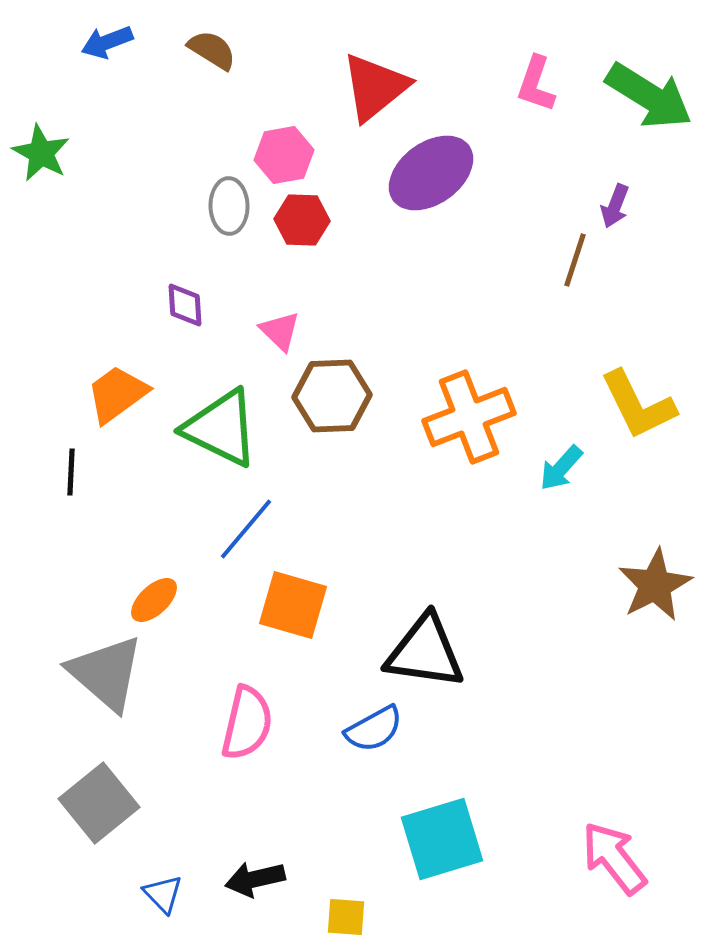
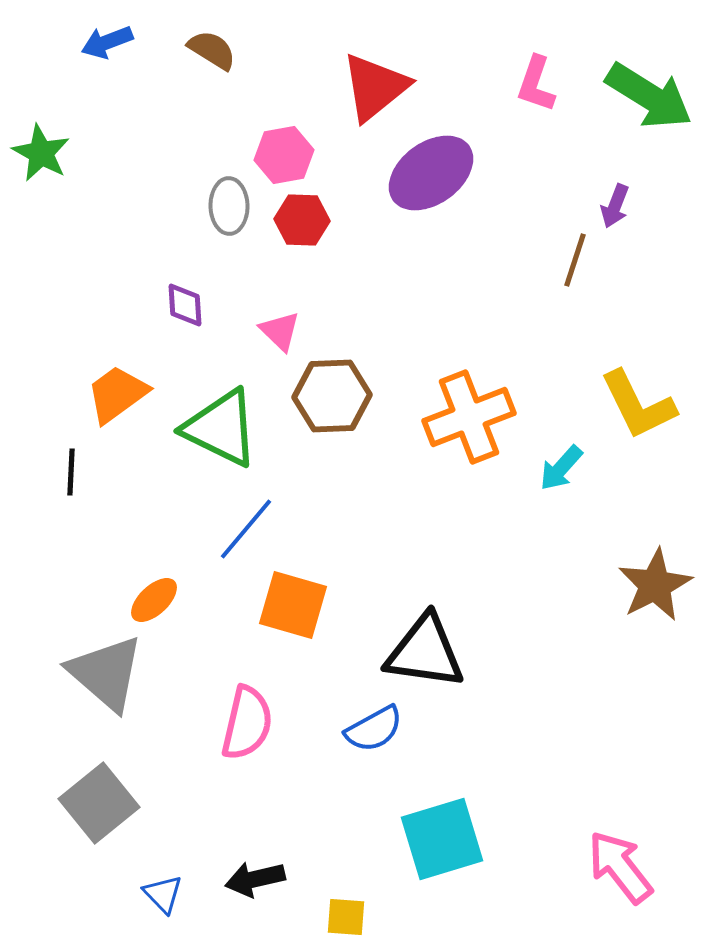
pink arrow: moved 6 px right, 9 px down
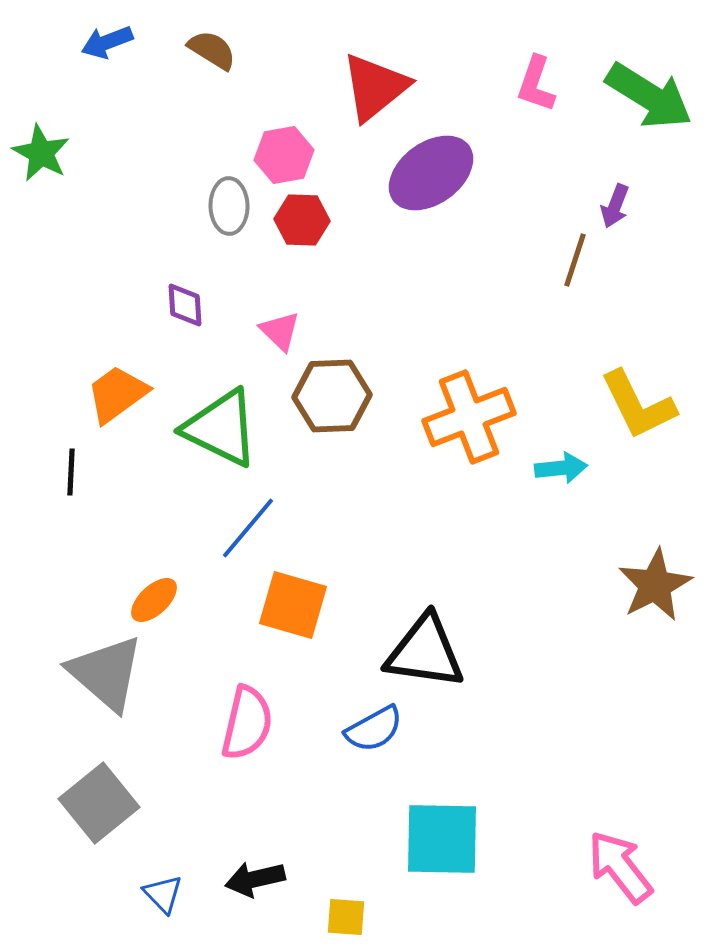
cyan arrow: rotated 138 degrees counterclockwise
blue line: moved 2 px right, 1 px up
cyan square: rotated 18 degrees clockwise
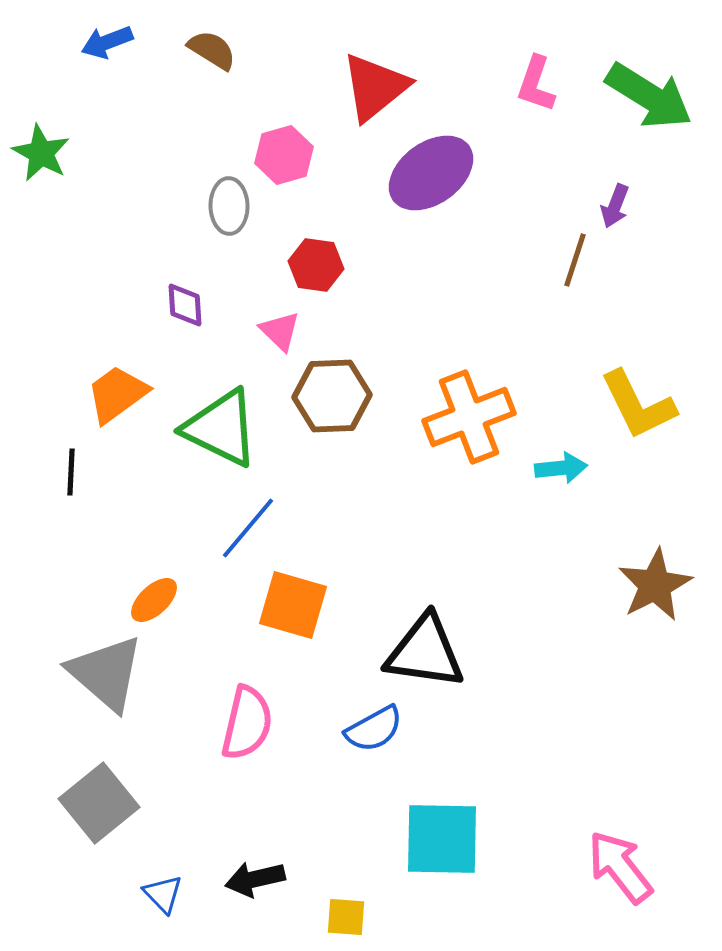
pink hexagon: rotated 6 degrees counterclockwise
red hexagon: moved 14 px right, 45 px down; rotated 6 degrees clockwise
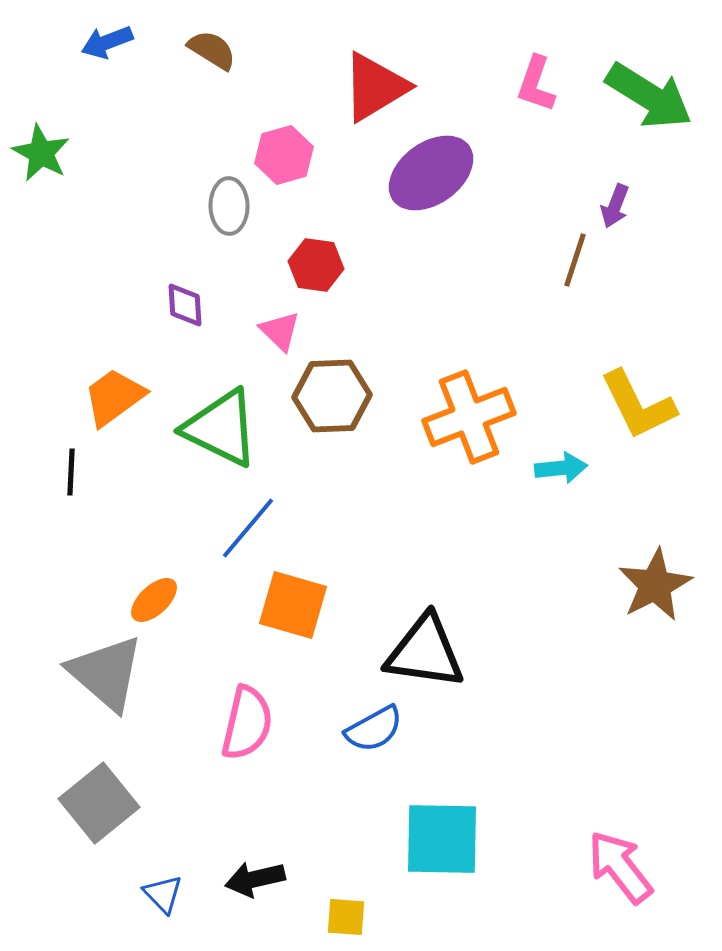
red triangle: rotated 8 degrees clockwise
orange trapezoid: moved 3 px left, 3 px down
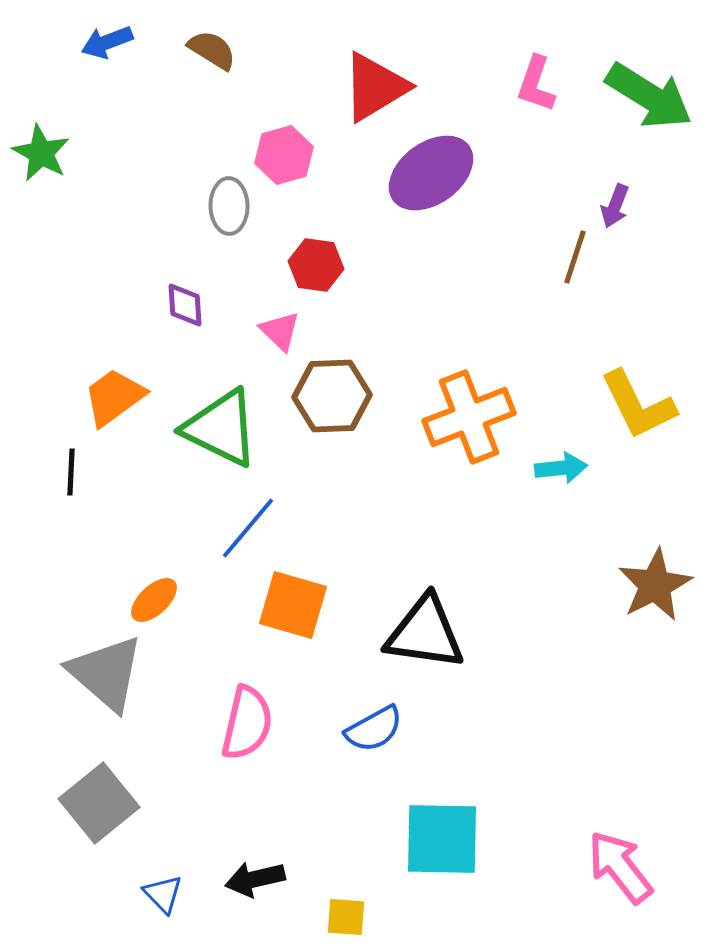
brown line: moved 3 px up
black triangle: moved 19 px up
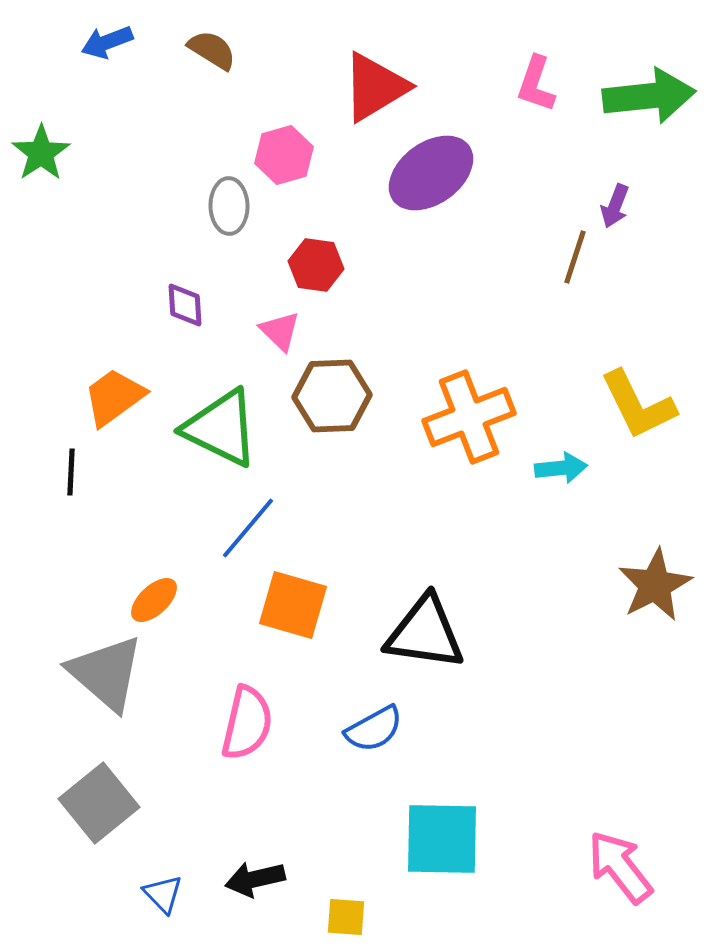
green arrow: rotated 38 degrees counterclockwise
green star: rotated 10 degrees clockwise
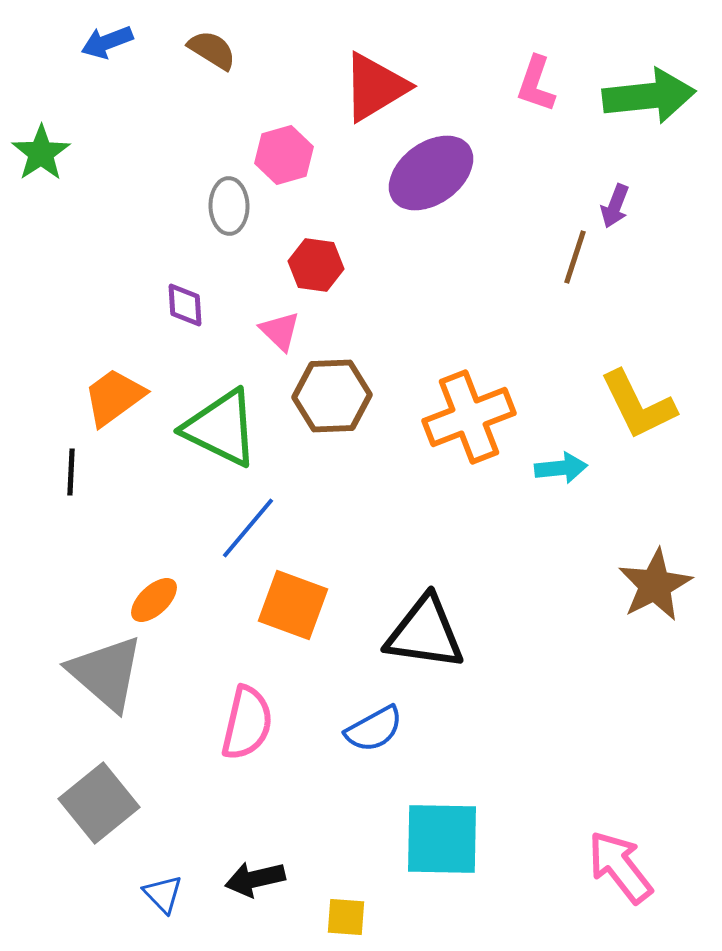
orange square: rotated 4 degrees clockwise
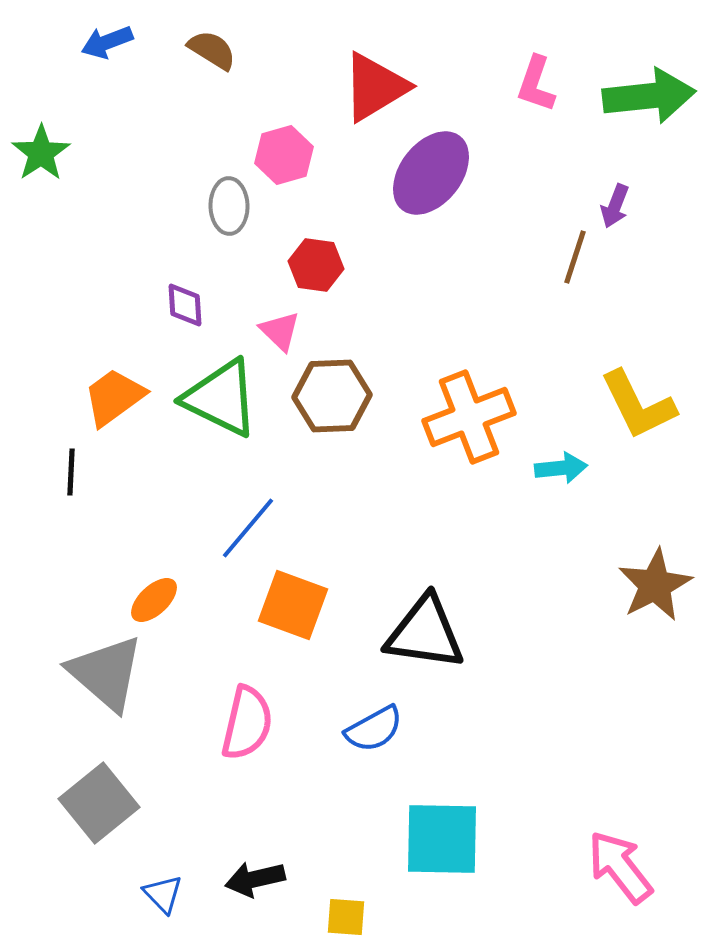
purple ellipse: rotated 16 degrees counterclockwise
green triangle: moved 30 px up
